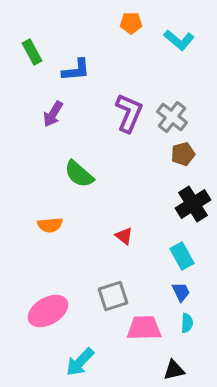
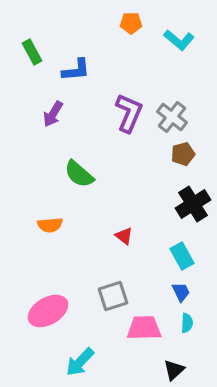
black triangle: rotated 30 degrees counterclockwise
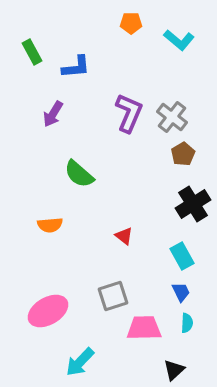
blue L-shape: moved 3 px up
brown pentagon: rotated 15 degrees counterclockwise
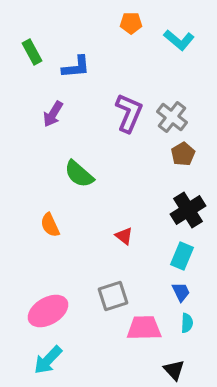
black cross: moved 5 px left, 6 px down
orange semicircle: rotated 70 degrees clockwise
cyan rectangle: rotated 52 degrees clockwise
cyan arrow: moved 32 px left, 2 px up
black triangle: rotated 30 degrees counterclockwise
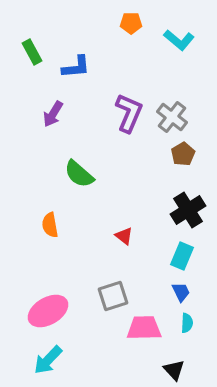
orange semicircle: rotated 15 degrees clockwise
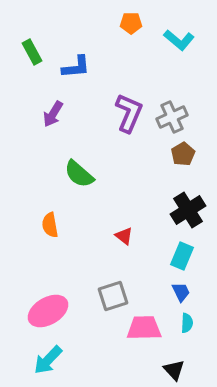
gray cross: rotated 28 degrees clockwise
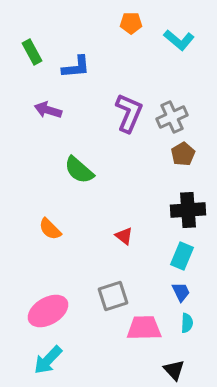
purple arrow: moved 5 px left, 4 px up; rotated 76 degrees clockwise
green semicircle: moved 4 px up
black cross: rotated 28 degrees clockwise
orange semicircle: moved 4 px down; rotated 35 degrees counterclockwise
